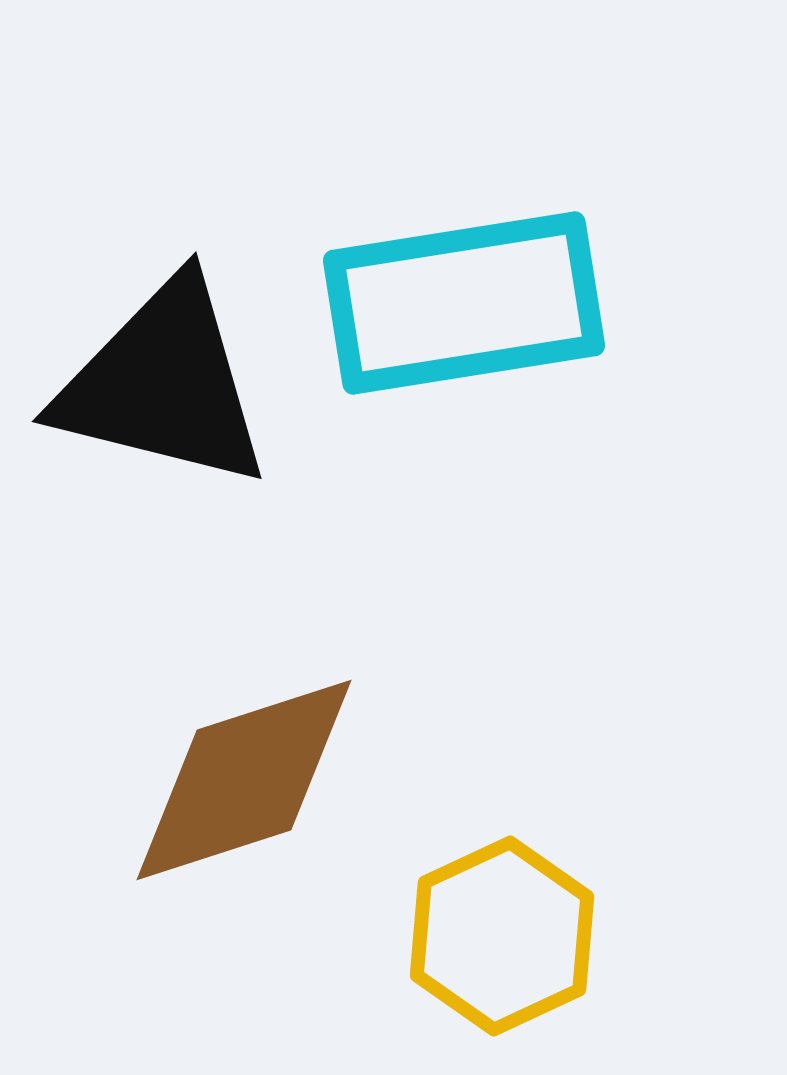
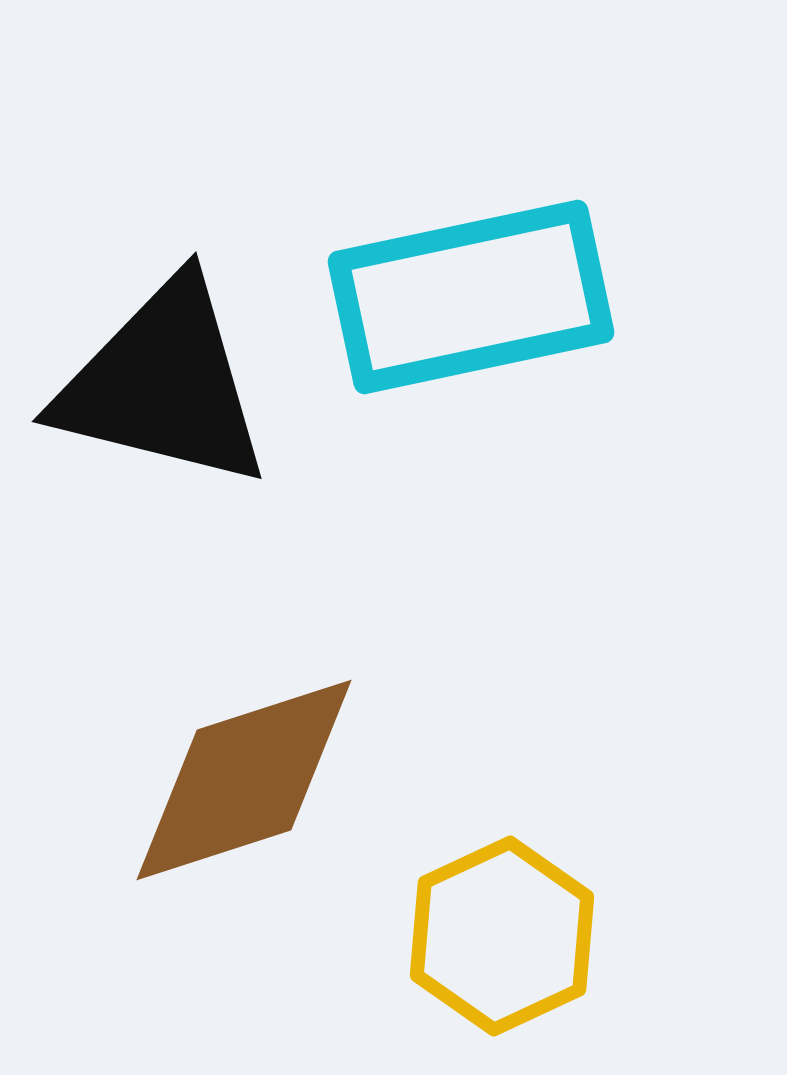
cyan rectangle: moved 7 px right, 6 px up; rotated 3 degrees counterclockwise
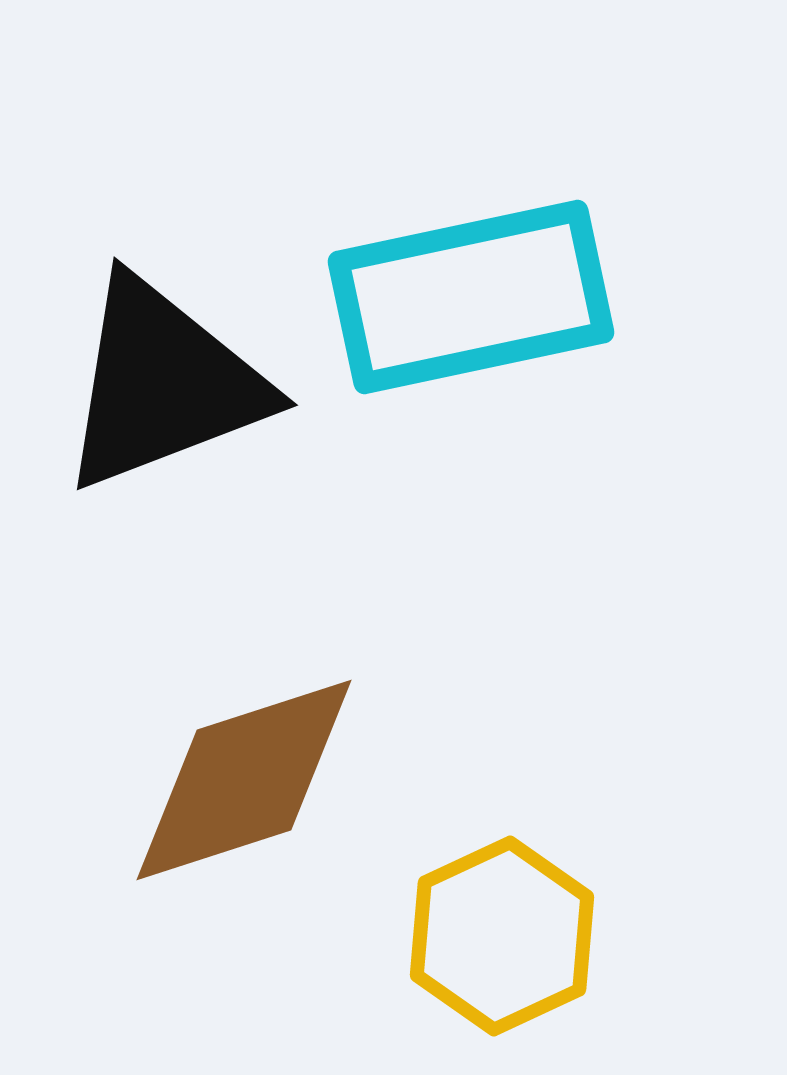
black triangle: rotated 35 degrees counterclockwise
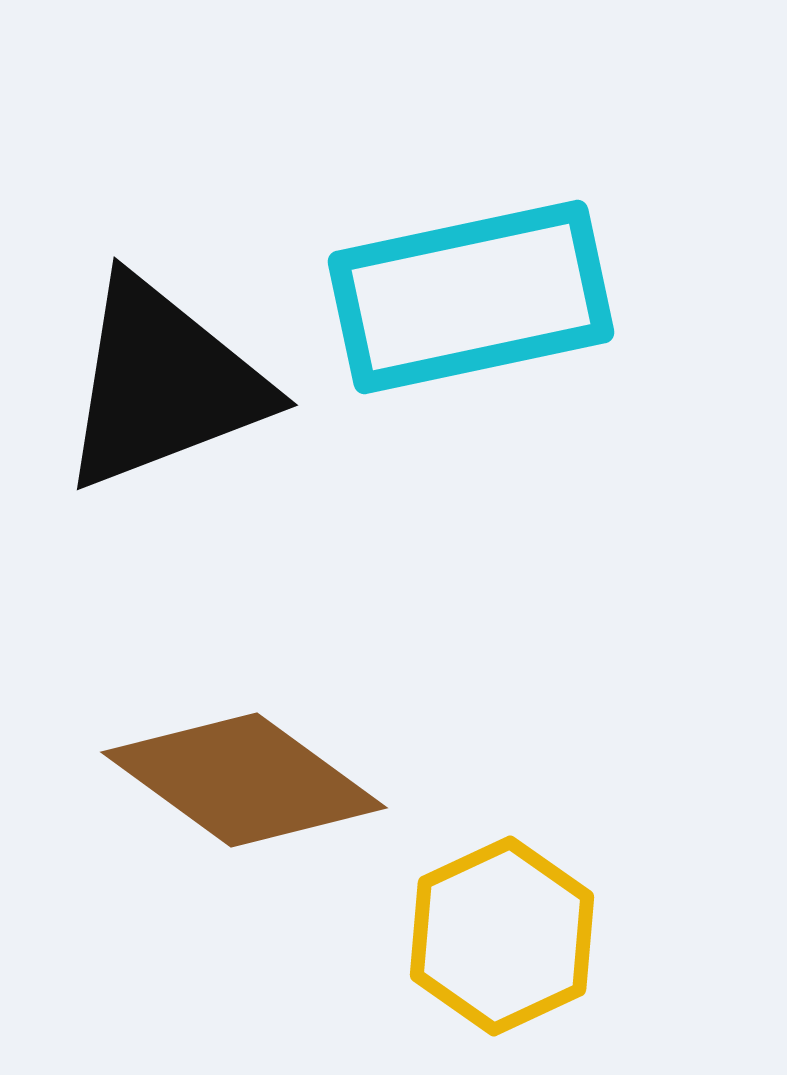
brown diamond: rotated 54 degrees clockwise
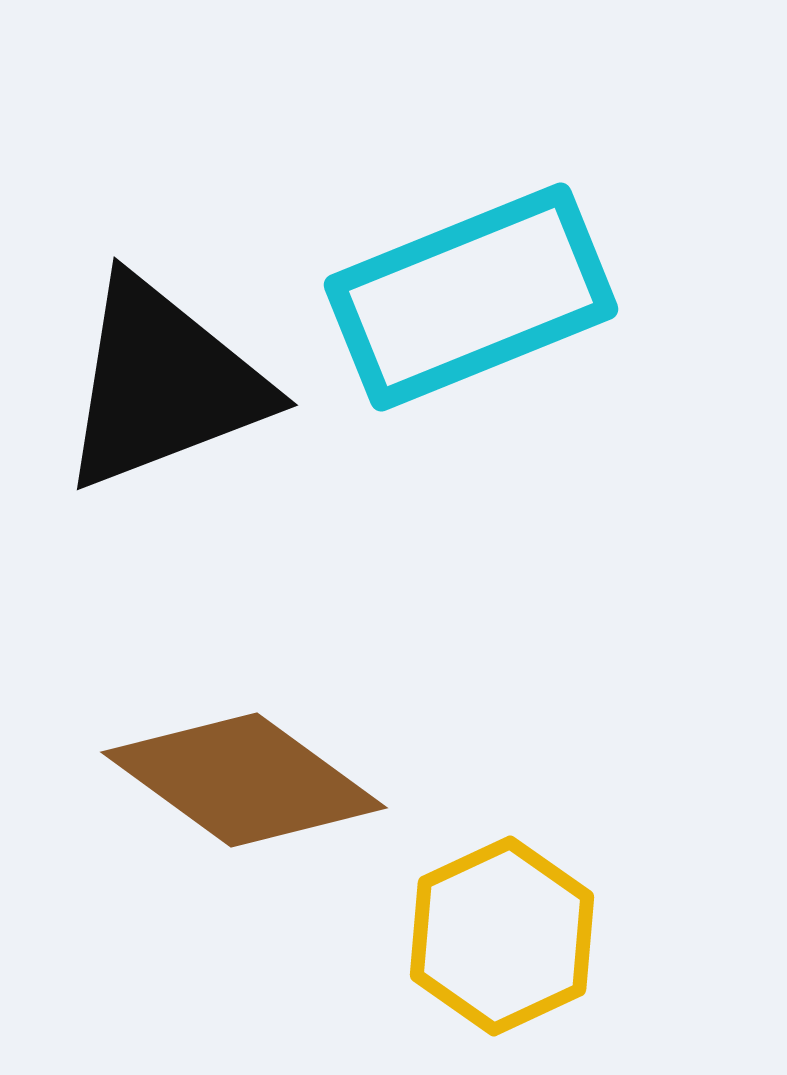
cyan rectangle: rotated 10 degrees counterclockwise
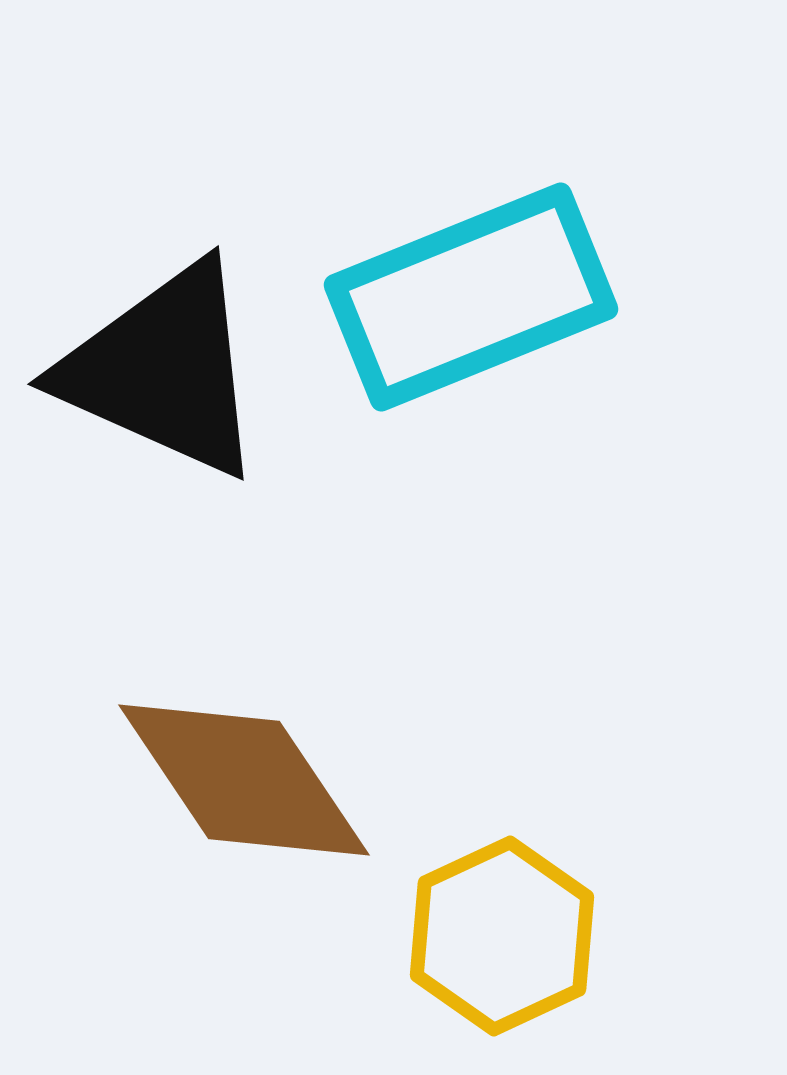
black triangle: moved 14 px up; rotated 45 degrees clockwise
brown diamond: rotated 20 degrees clockwise
